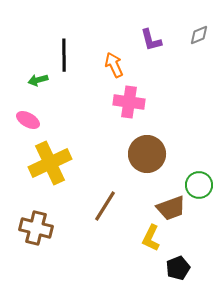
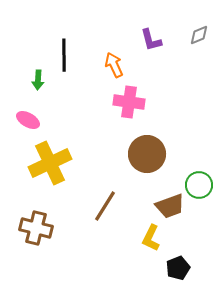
green arrow: rotated 72 degrees counterclockwise
brown trapezoid: moved 1 px left, 2 px up
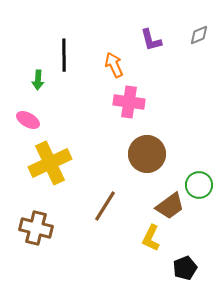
brown trapezoid: rotated 16 degrees counterclockwise
black pentagon: moved 7 px right
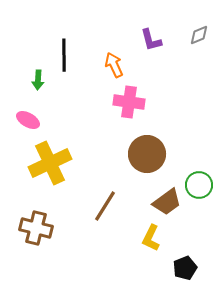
brown trapezoid: moved 3 px left, 4 px up
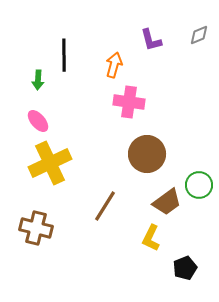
orange arrow: rotated 40 degrees clockwise
pink ellipse: moved 10 px right, 1 px down; rotated 20 degrees clockwise
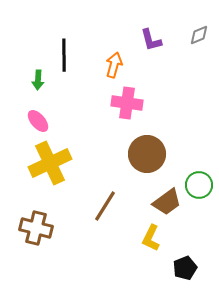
pink cross: moved 2 px left, 1 px down
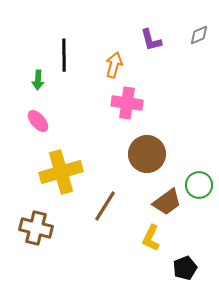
yellow cross: moved 11 px right, 9 px down; rotated 9 degrees clockwise
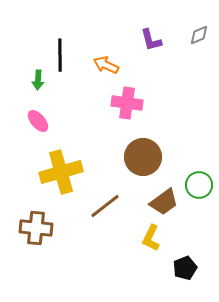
black line: moved 4 px left
orange arrow: moved 8 px left; rotated 80 degrees counterclockwise
brown circle: moved 4 px left, 3 px down
brown trapezoid: moved 3 px left
brown line: rotated 20 degrees clockwise
brown cross: rotated 8 degrees counterclockwise
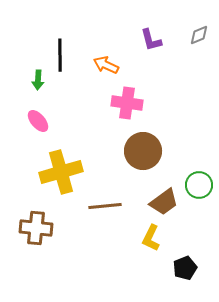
brown circle: moved 6 px up
brown line: rotated 32 degrees clockwise
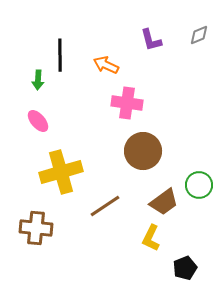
brown line: rotated 28 degrees counterclockwise
